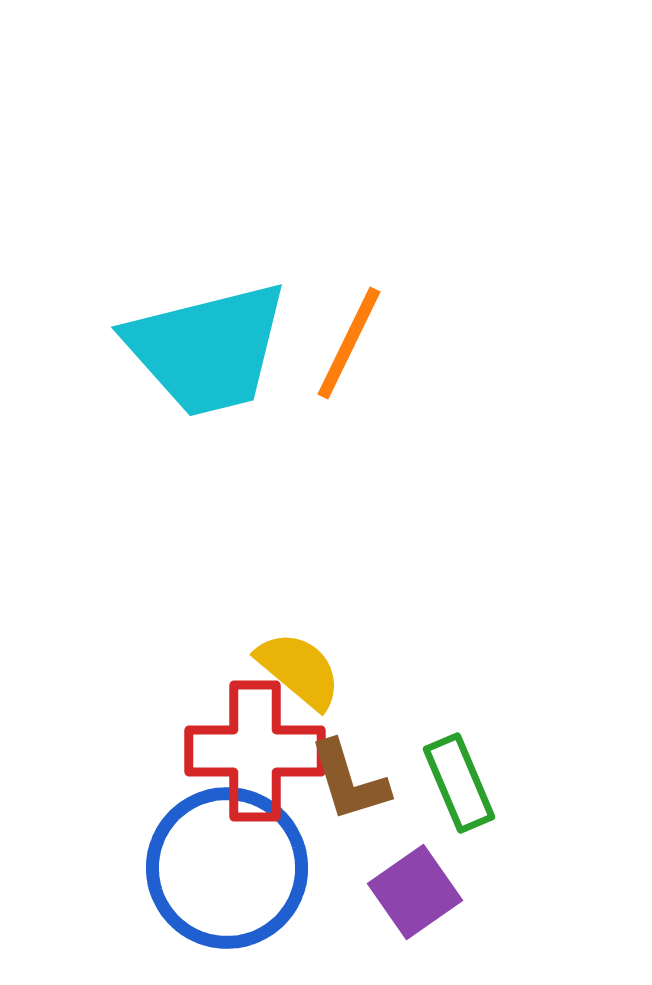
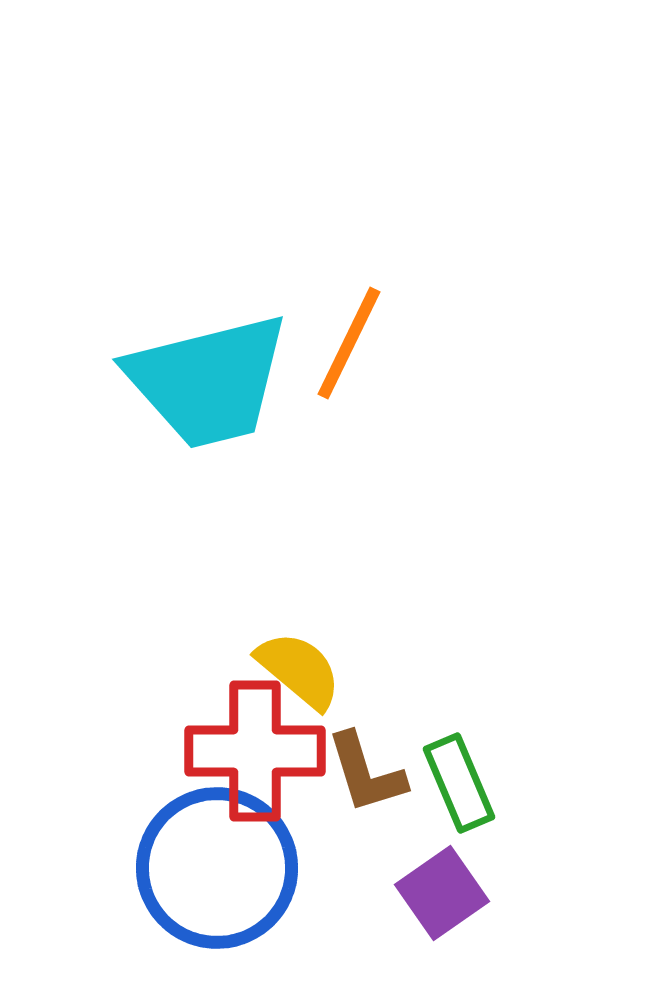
cyan trapezoid: moved 1 px right, 32 px down
brown L-shape: moved 17 px right, 8 px up
blue circle: moved 10 px left
purple square: moved 27 px right, 1 px down
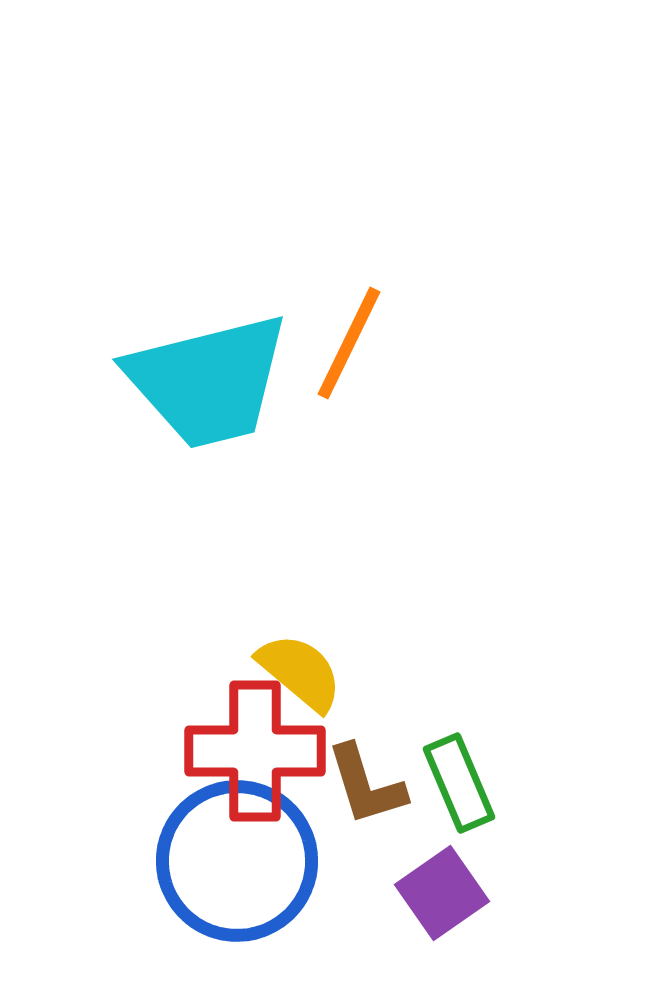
yellow semicircle: moved 1 px right, 2 px down
brown L-shape: moved 12 px down
blue circle: moved 20 px right, 7 px up
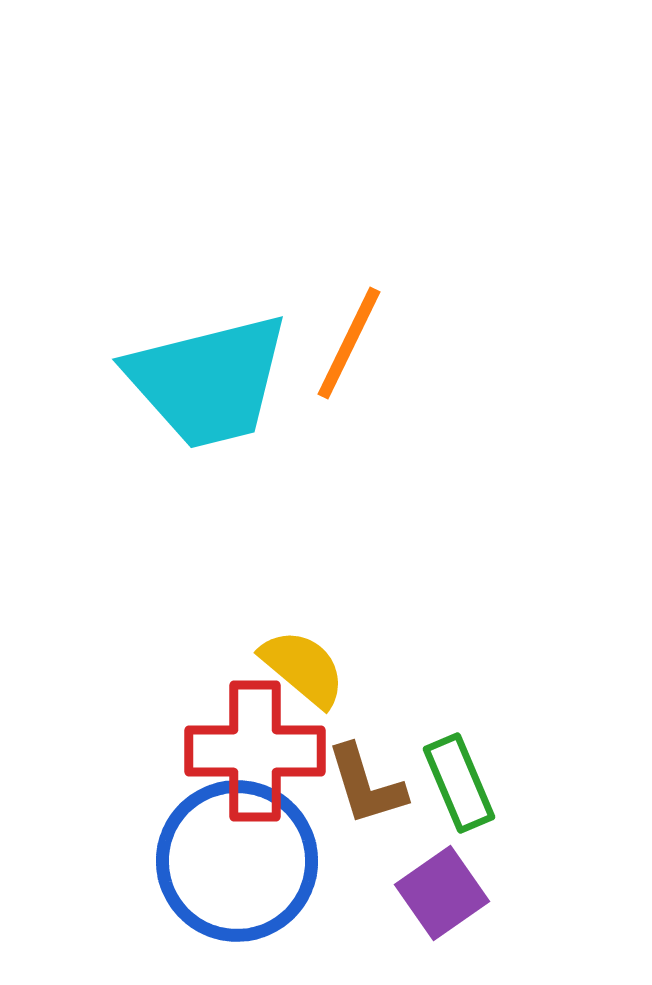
yellow semicircle: moved 3 px right, 4 px up
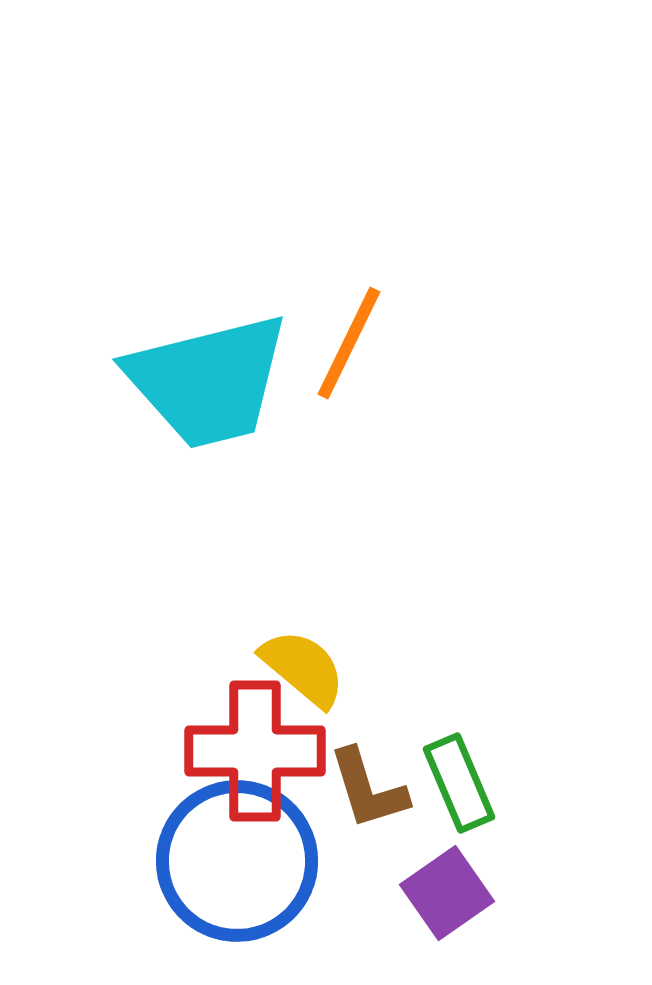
brown L-shape: moved 2 px right, 4 px down
purple square: moved 5 px right
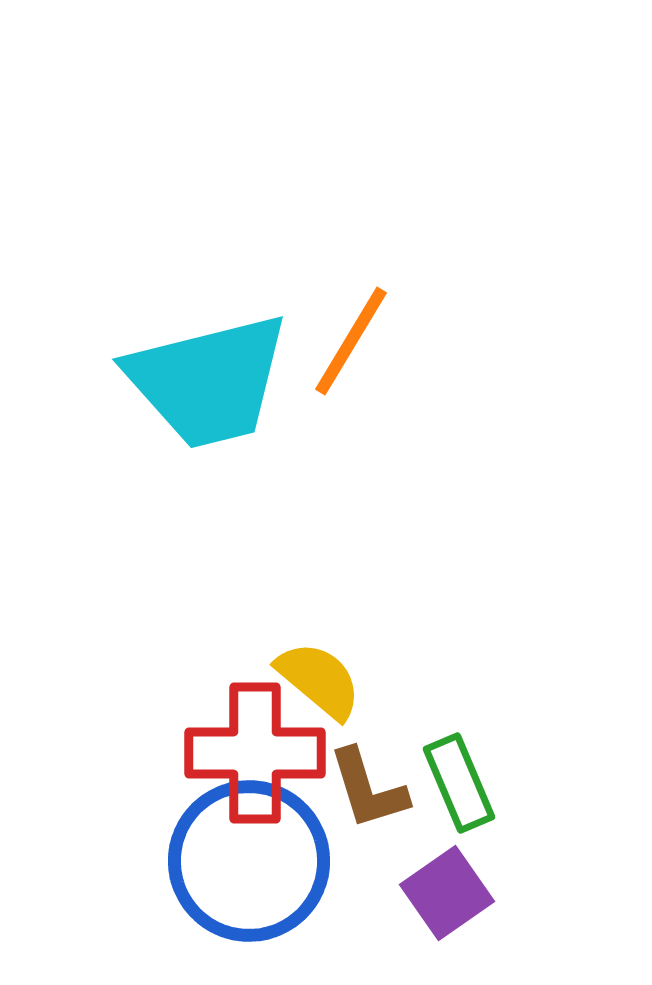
orange line: moved 2 px right, 2 px up; rotated 5 degrees clockwise
yellow semicircle: moved 16 px right, 12 px down
red cross: moved 2 px down
blue circle: moved 12 px right
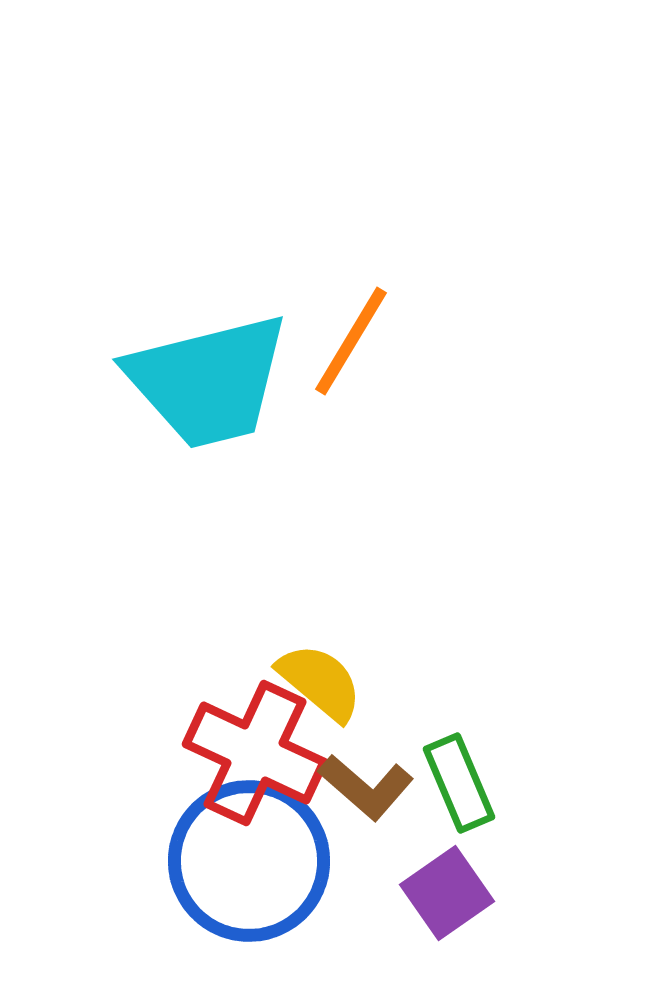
yellow semicircle: moved 1 px right, 2 px down
red cross: rotated 25 degrees clockwise
brown L-shape: moved 2 px left, 2 px up; rotated 32 degrees counterclockwise
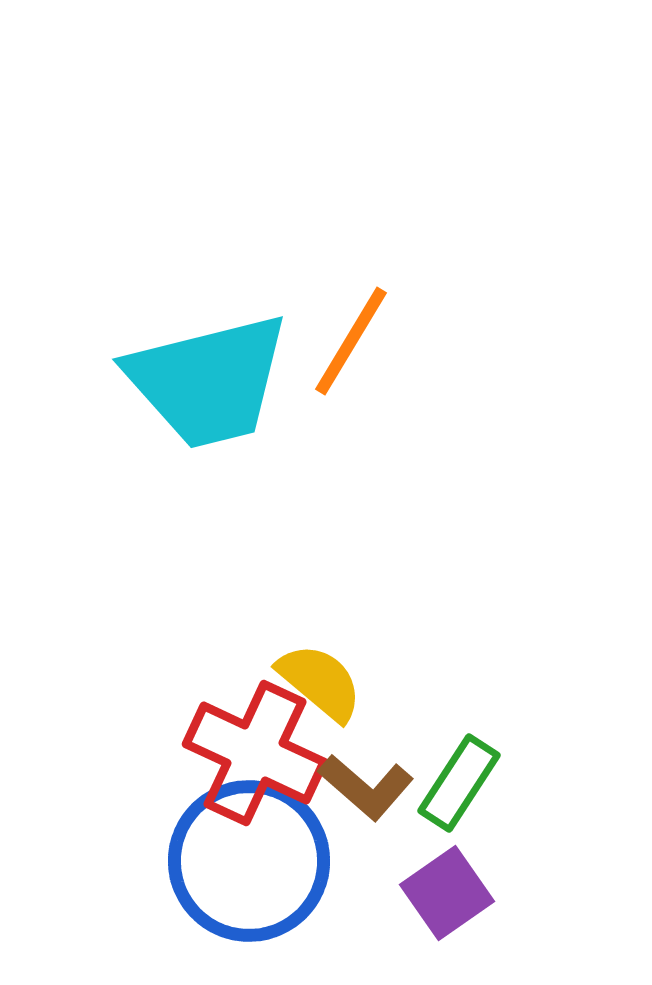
green rectangle: rotated 56 degrees clockwise
